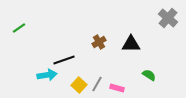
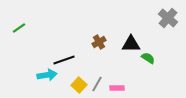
green semicircle: moved 1 px left, 17 px up
pink rectangle: rotated 16 degrees counterclockwise
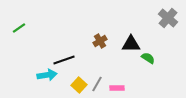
brown cross: moved 1 px right, 1 px up
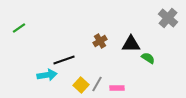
yellow square: moved 2 px right
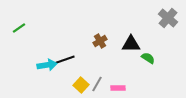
cyan arrow: moved 10 px up
pink rectangle: moved 1 px right
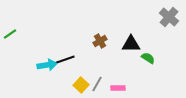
gray cross: moved 1 px right, 1 px up
green line: moved 9 px left, 6 px down
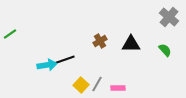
green semicircle: moved 17 px right, 8 px up; rotated 16 degrees clockwise
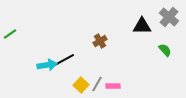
black triangle: moved 11 px right, 18 px up
black line: rotated 10 degrees counterclockwise
pink rectangle: moved 5 px left, 2 px up
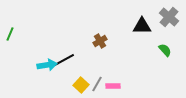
green line: rotated 32 degrees counterclockwise
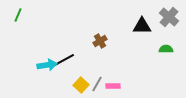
green line: moved 8 px right, 19 px up
green semicircle: moved 1 px right, 1 px up; rotated 48 degrees counterclockwise
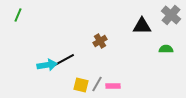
gray cross: moved 2 px right, 2 px up
yellow square: rotated 28 degrees counterclockwise
